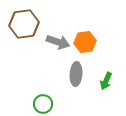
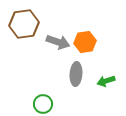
green arrow: rotated 48 degrees clockwise
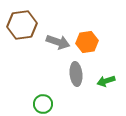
brown hexagon: moved 2 px left, 1 px down
orange hexagon: moved 2 px right
gray ellipse: rotated 10 degrees counterclockwise
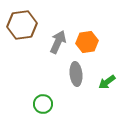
gray arrow: rotated 85 degrees counterclockwise
green arrow: moved 1 px right, 1 px down; rotated 18 degrees counterclockwise
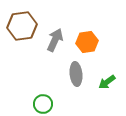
brown hexagon: moved 1 px down
gray arrow: moved 3 px left, 2 px up
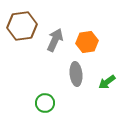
green circle: moved 2 px right, 1 px up
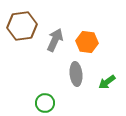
orange hexagon: rotated 15 degrees clockwise
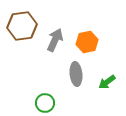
orange hexagon: rotated 20 degrees counterclockwise
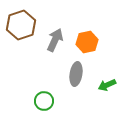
brown hexagon: moved 1 px left, 1 px up; rotated 12 degrees counterclockwise
gray ellipse: rotated 15 degrees clockwise
green arrow: moved 3 px down; rotated 12 degrees clockwise
green circle: moved 1 px left, 2 px up
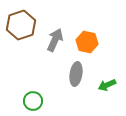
orange hexagon: rotated 25 degrees clockwise
green circle: moved 11 px left
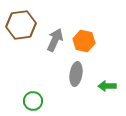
brown hexagon: rotated 12 degrees clockwise
orange hexagon: moved 3 px left, 1 px up
green arrow: moved 1 px down; rotated 24 degrees clockwise
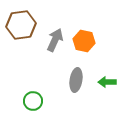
gray ellipse: moved 6 px down
green arrow: moved 4 px up
